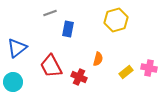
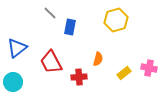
gray line: rotated 64 degrees clockwise
blue rectangle: moved 2 px right, 2 px up
red trapezoid: moved 4 px up
yellow rectangle: moved 2 px left, 1 px down
red cross: rotated 28 degrees counterclockwise
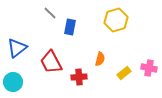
orange semicircle: moved 2 px right
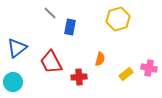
yellow hexagon: moved 2 px right, 1 px up
yellow rectangle: moved 2 px right, 1 px down
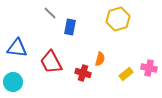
blue triangle: rotated 45 degrees clockwise
red cross: moved 4 px right, 4 px up; rotated 21 degrees clockwise
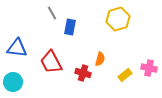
gray line: moved 2 px right; rotated 16 degrees clockwise
yellow rectangle: moved 1 px left, 1 px down
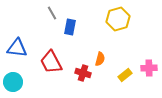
pink cross: rotated 14 degrees counterclockwise
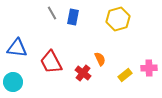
blue rectangle: moved 3 px right, 10 px up
orange semicircle: rotated 40 degrees counterclockwise
red cross: rotated 21 degrees clockwise
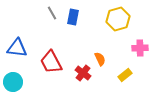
pink cross: moved 9 px left, 20 px up
